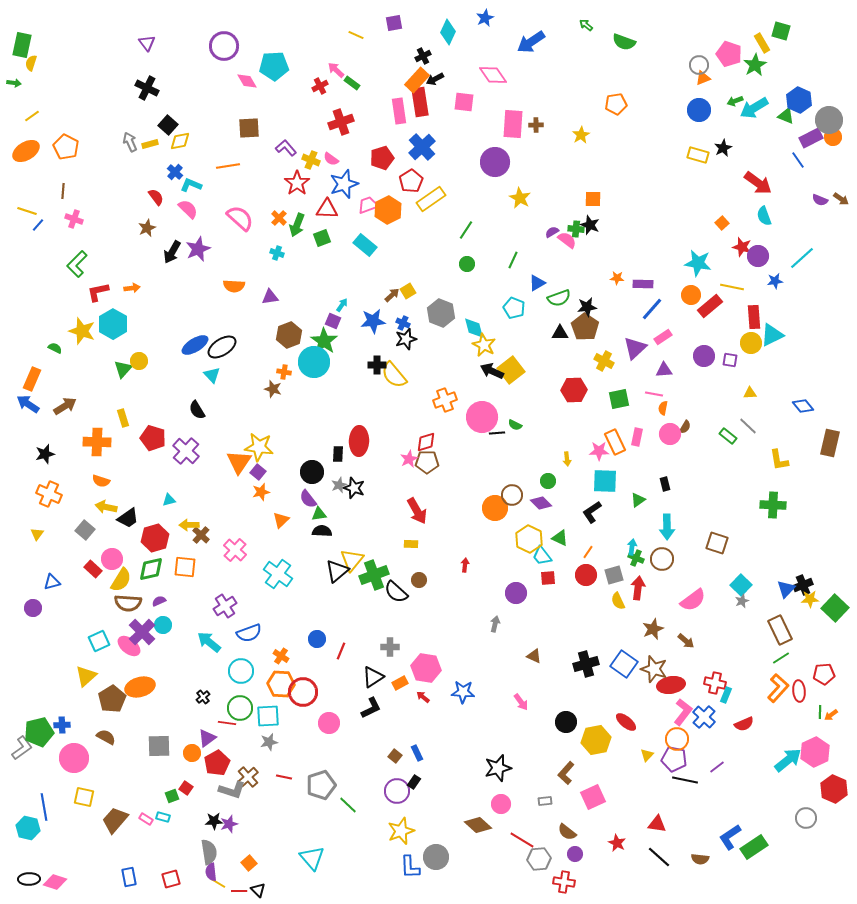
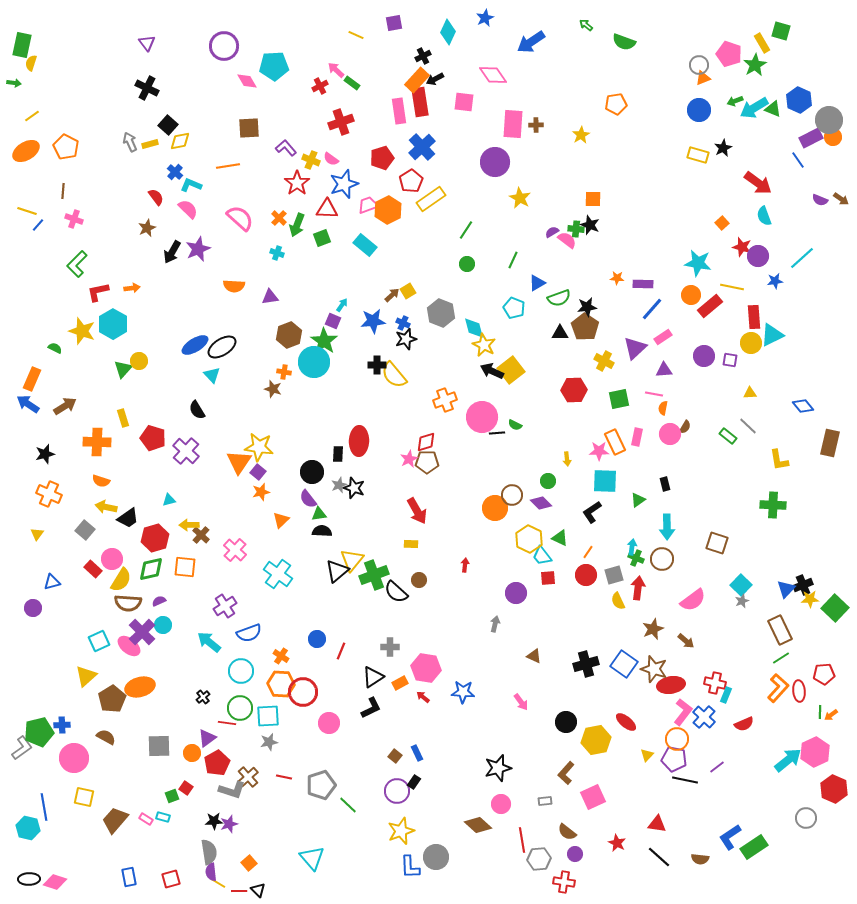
green triangle at (786, 116): moved 13 px left, 7 px up
red line at (522, 840): rotated 50 degrees clockwise
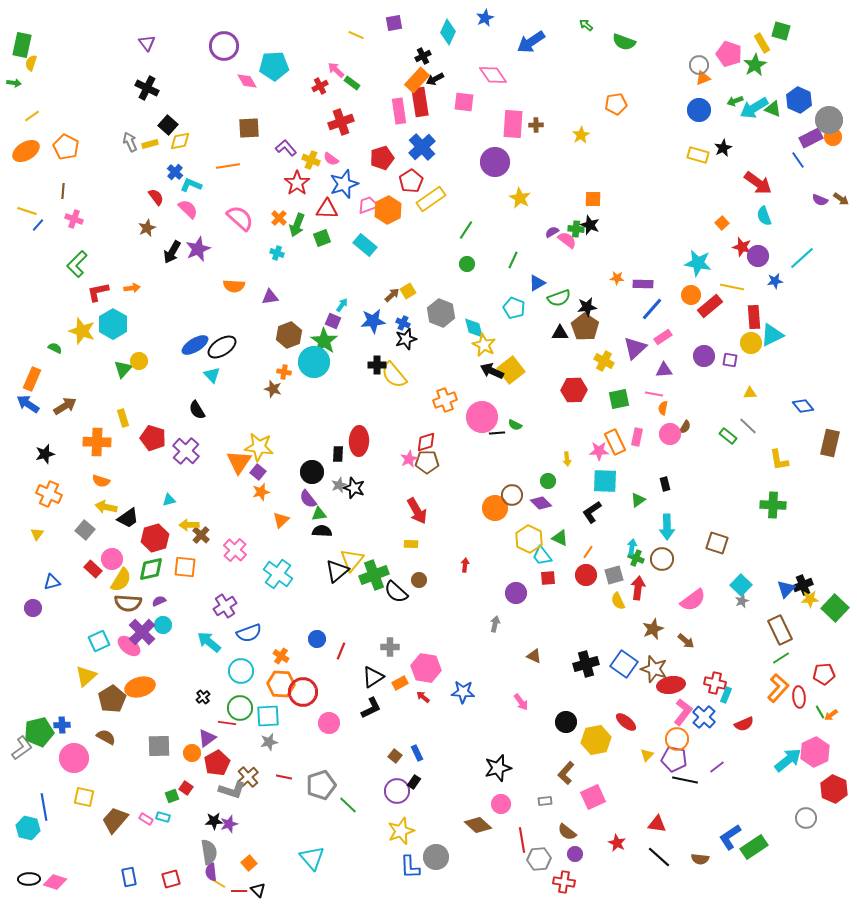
red ellipse at (799, 691): moved 6 px down
green line at (820, 712): rotated 32 degrees counterclockwise
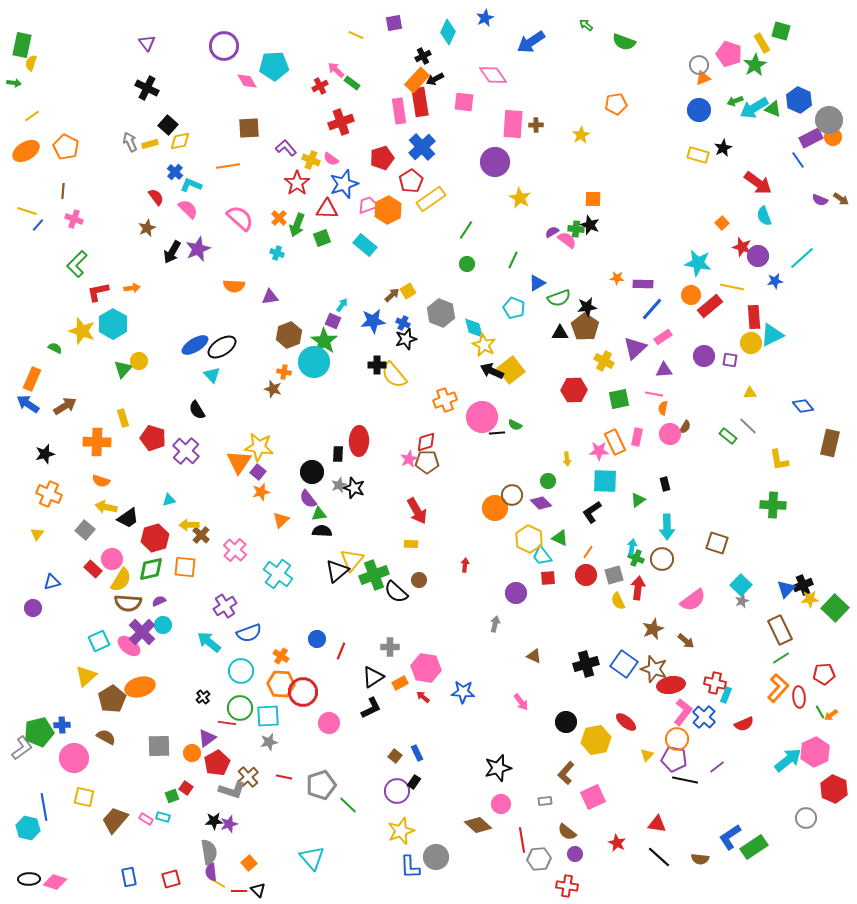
red cross at (564, 882): moved 3 px right, 4 px down
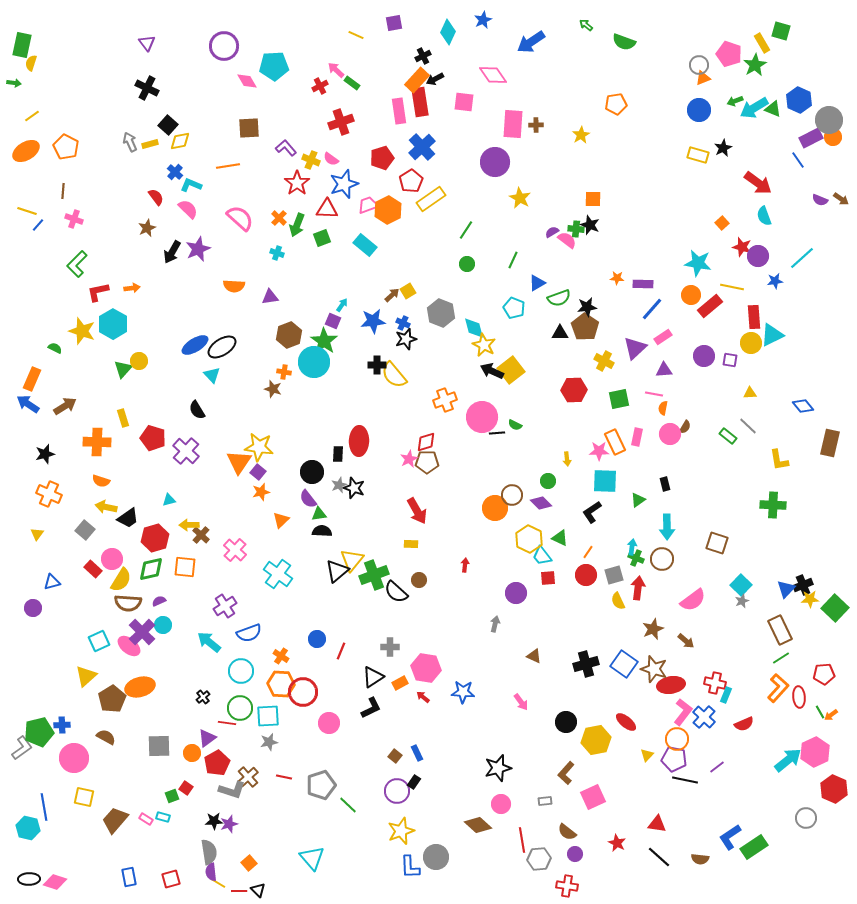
blue star at (485, 18): moved 2 px left, 2 px down
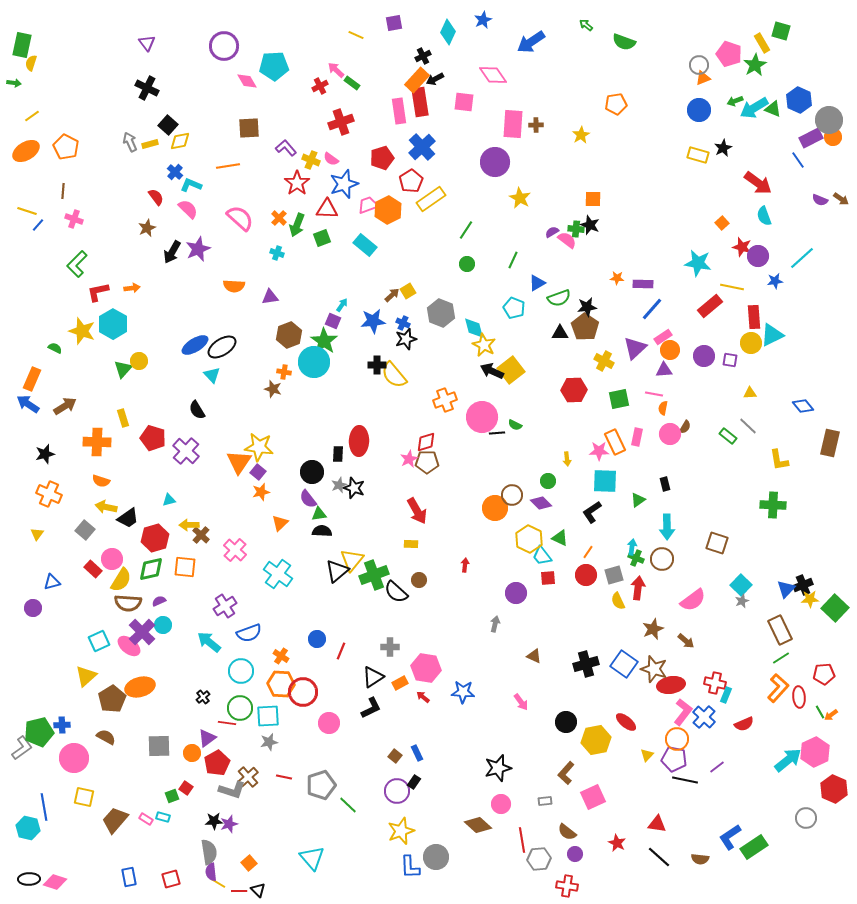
orange circle at (691, 295): moved 21 px left, 55 px down
orange triangle at (281, 520): moved 1 px left, 3 px down
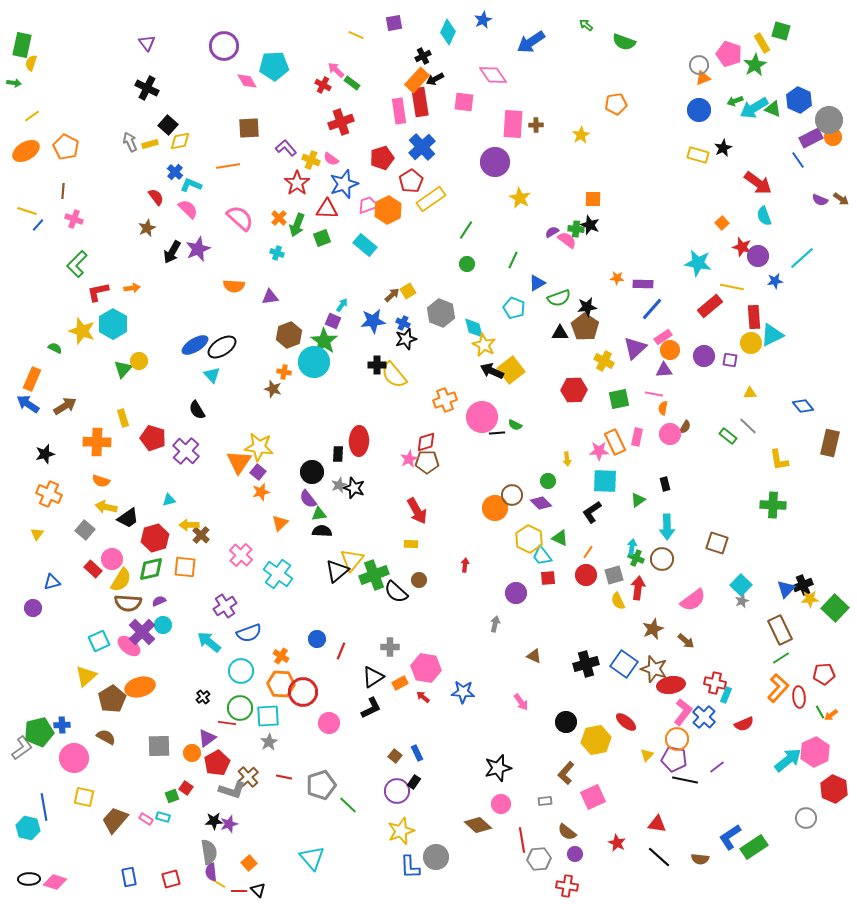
red cross at (320, 86): moved 3 px right, 1 px up; rotated 35 degrees counterclockwise
pink cross at (235, 550): moved 6 px right, 5 px down
gray star at (269, 742): rotated 18 degrees counterclockwise
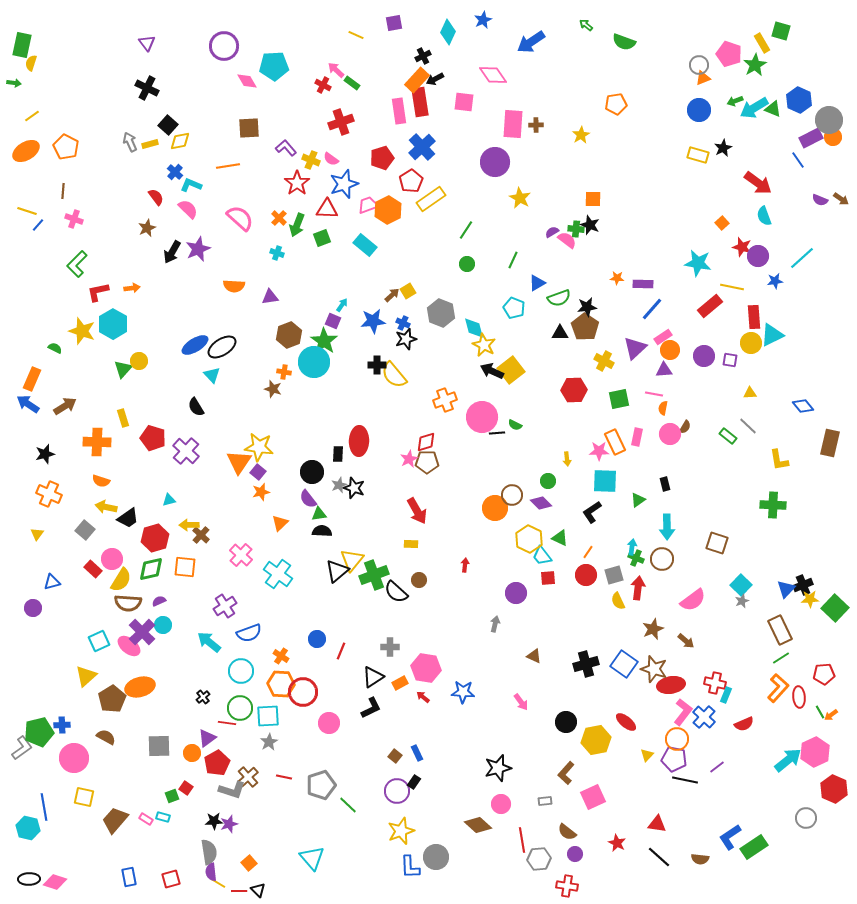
black semicircle at (197, 410): moved 1 px left, 3 px up
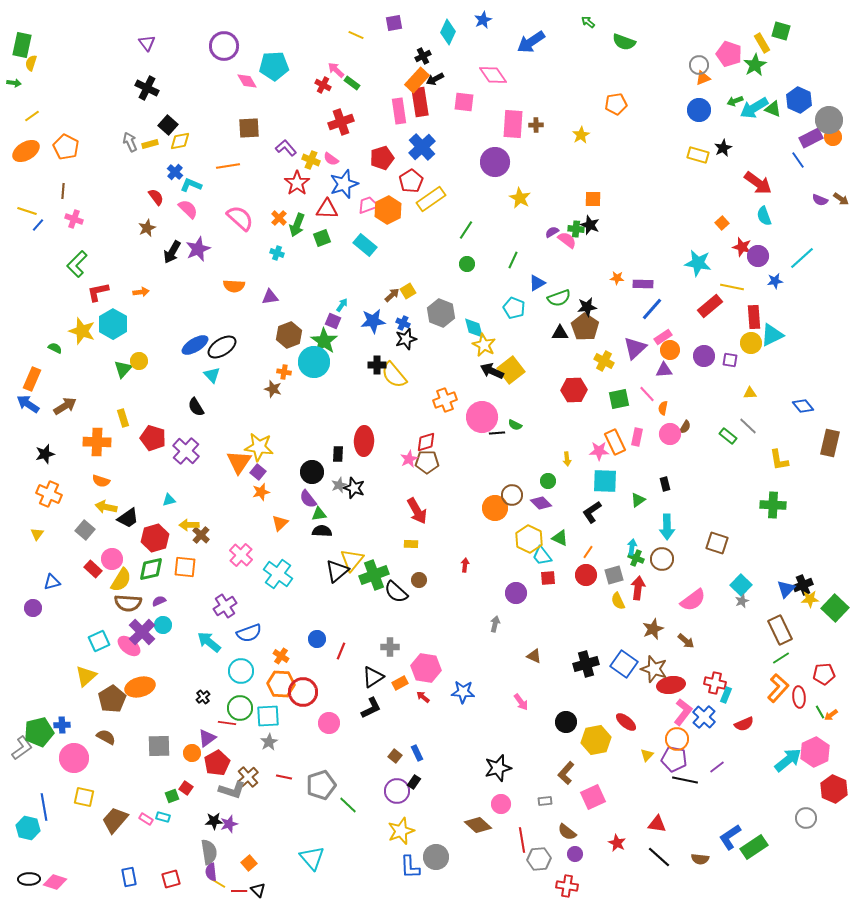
green arrow at (586, 25): moved 2 px right, 3 px up
orange arrow at (132, 288): moved 9 px right, 4 px down
pink line at (654, 394): moved 7 px left; rotated 36 degrees clockwise
red ellipse at (359, 441): moved 5 px right
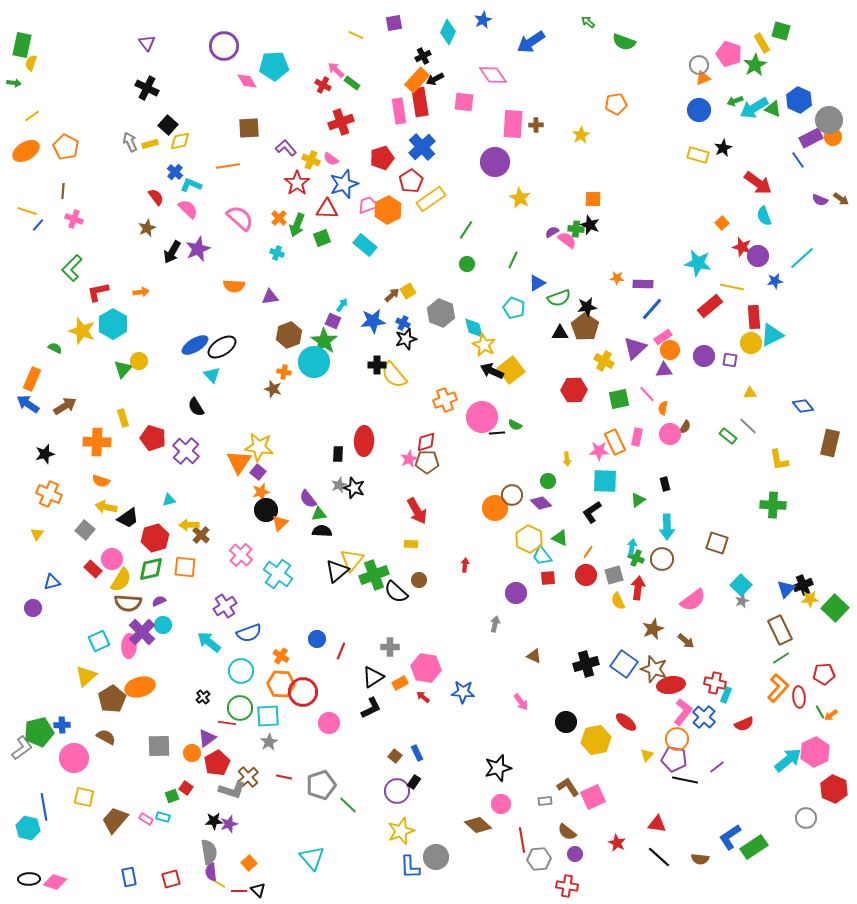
green L-shape at (77, 264): moved 5 px left, 4 px down
black circle at (312, 472): moved 46 px left, 38 px down
pink ellipse at (129, 646): rotated 55 degrees clockwise
brown L-shape at (566, 773): moved 2 px right, 14 px down; rotated 105 degrees clockwise
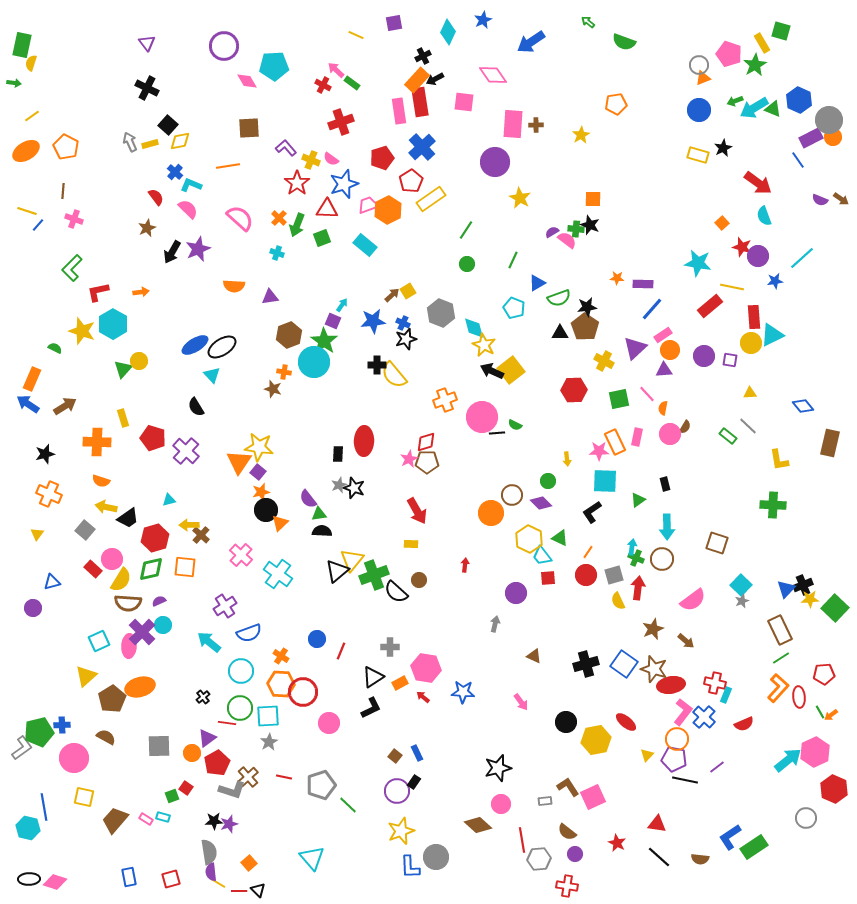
pink rectangle at (663, 337): moved 2 px up
orange circle at (495, 508): moved 4 px left, 5 px down
